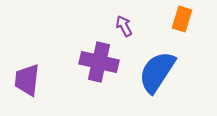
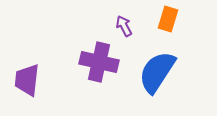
orange rectangle: moved 14 px left
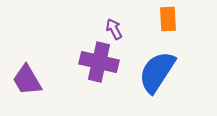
orange rectangle: rotated 20 degrees counterclockwise
purple arrow: moved 10 px left, 3 px down
purple trapezoid: rotated 36 degrees counterclockwise
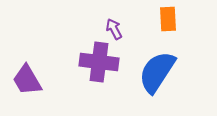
purple cross: rotated 6 degrees counterclockwise
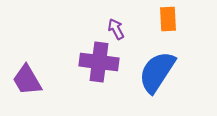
purple arrow: moved 2 px right
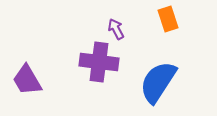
orange rectangle: rotated 15 degrees counterclockwise
blue semicircle: moved 1 px right, 10 px down
